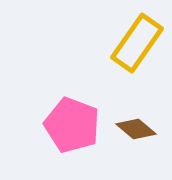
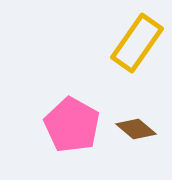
pink pentagon: rotated 8 degrees clockwise
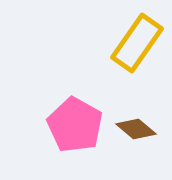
pink pentagon: moved 3 px right
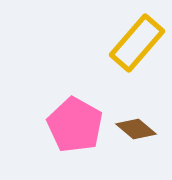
yellow rectangle: rotated 6 degrees clockwise
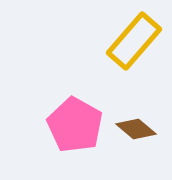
yellow rectangle: moved 3 px left, 2 px up
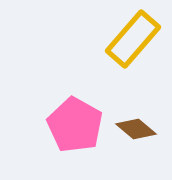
yellow rectangle: moved 1 px left, 2 px up
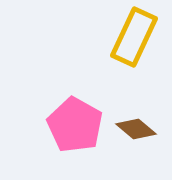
yellow rectangle: moved 1 px right, 2 px up; rotated 16 degrees counterclockwise
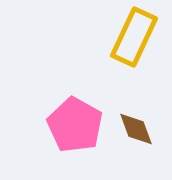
brown diamond: rotated 30 degrees clockwise
